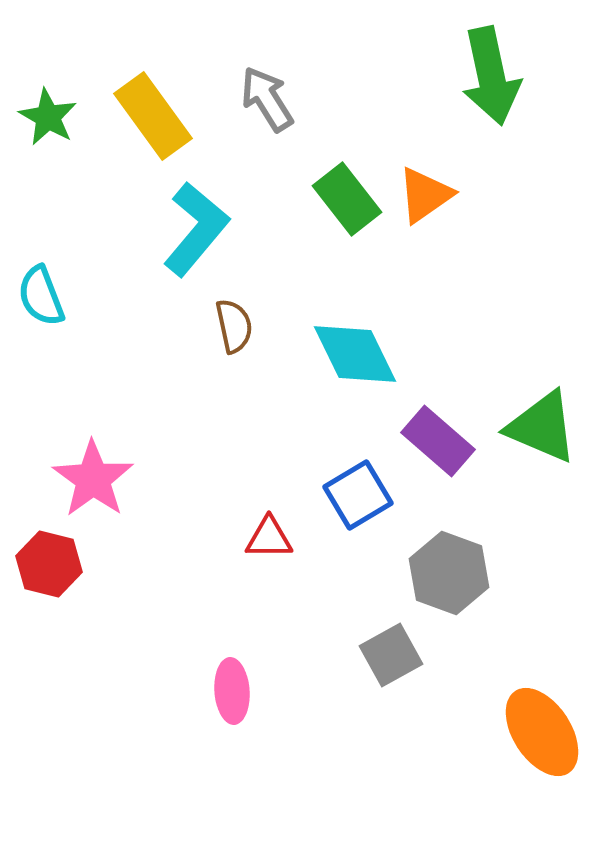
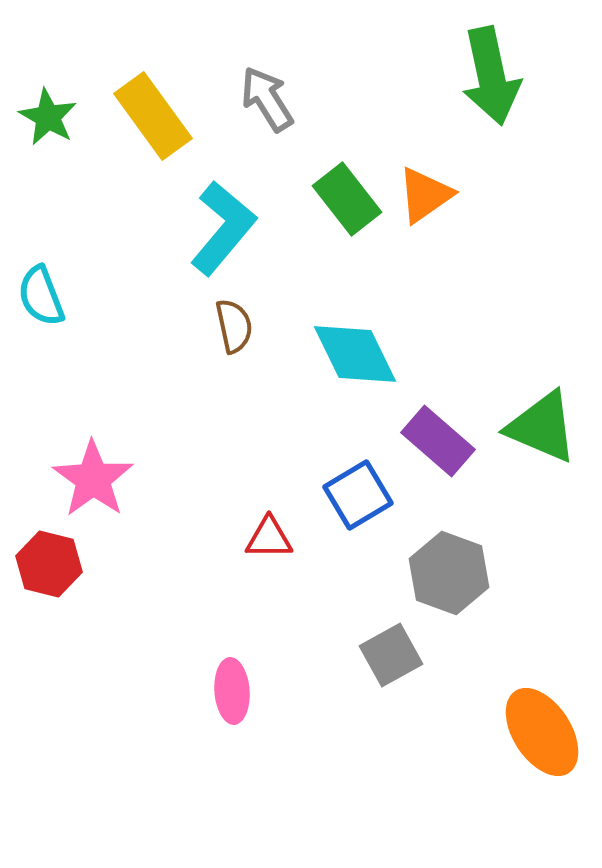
cyan L-shape: moved 27 px right, 1 px up
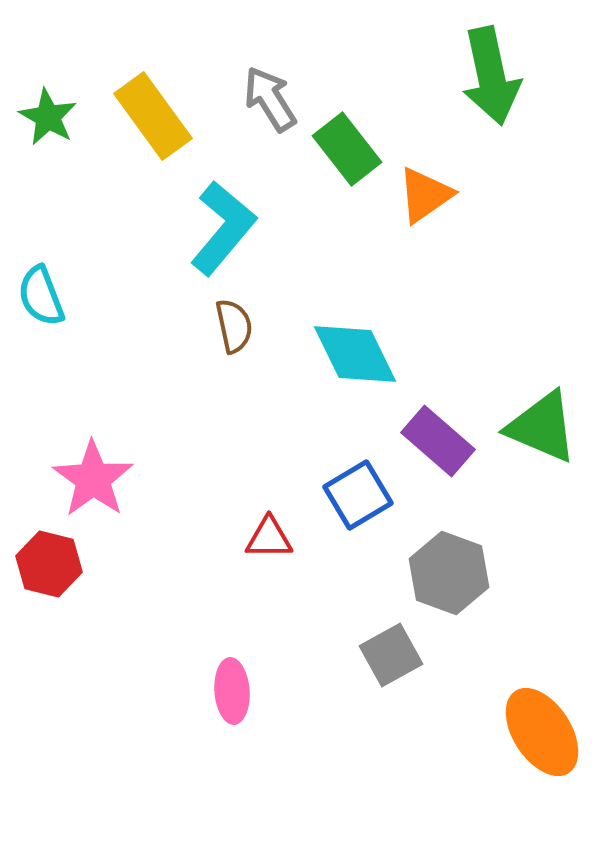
gray arrow: moved 3 px right
green rectangle: moved 50 px up
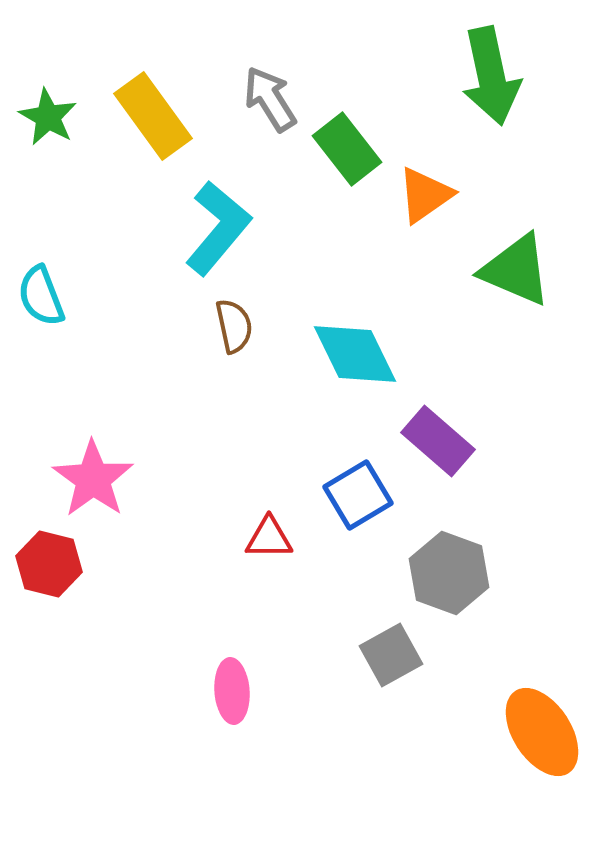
cyan L-shape: moved 5 px left
green triangle: moved 26 px left, 157 px up
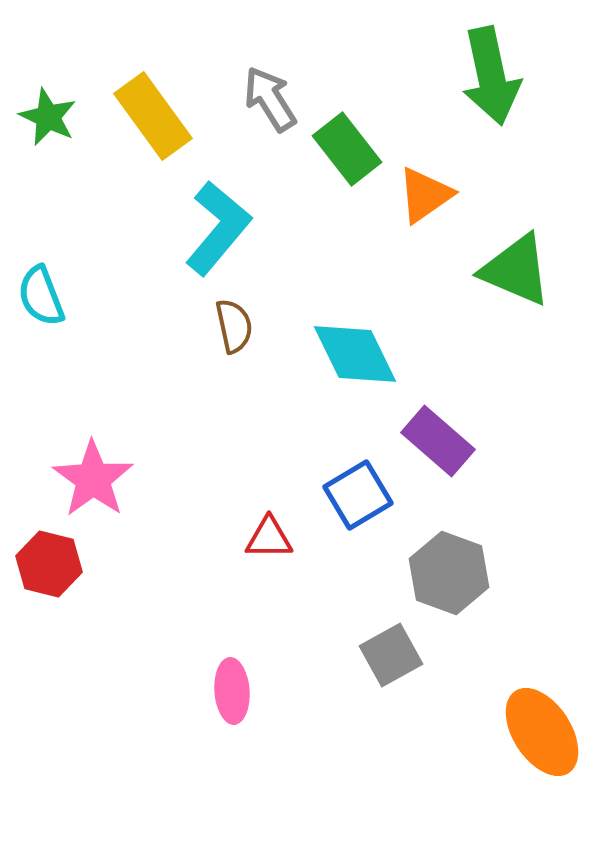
green star: rotated 4 degrees counterclockwise
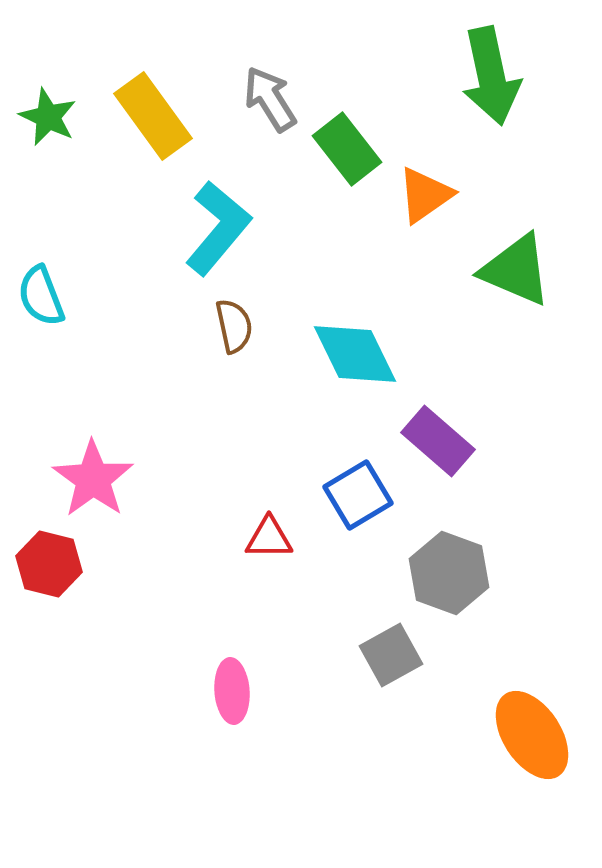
orange ellipse: moved 10 px left, 3 px down
